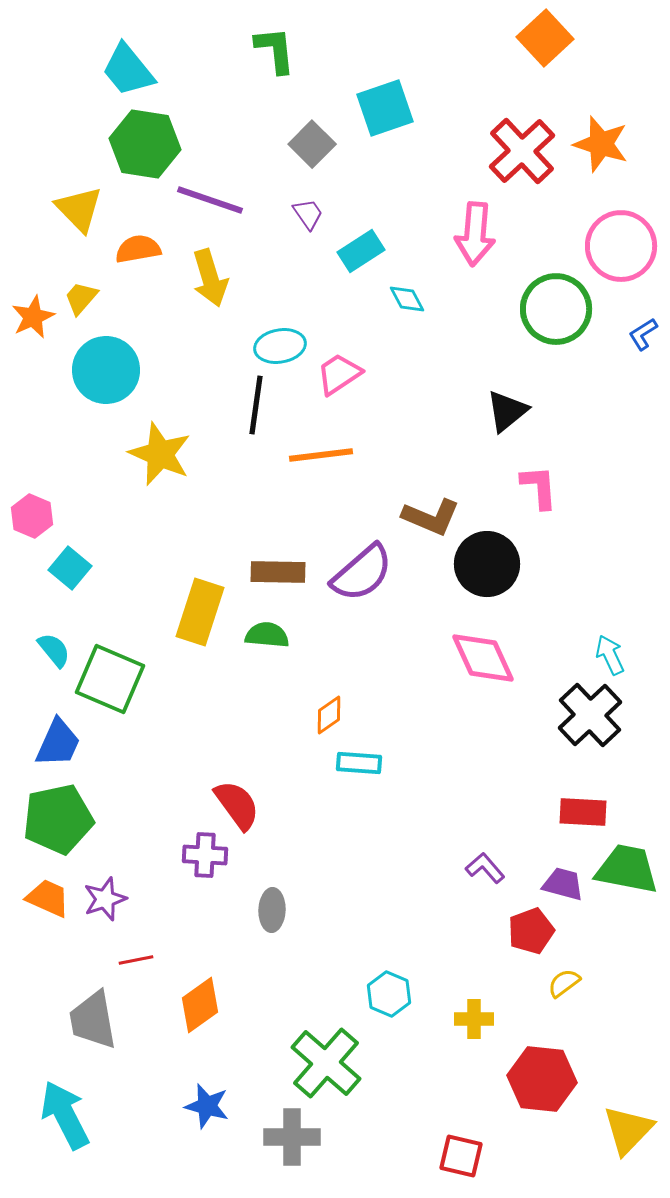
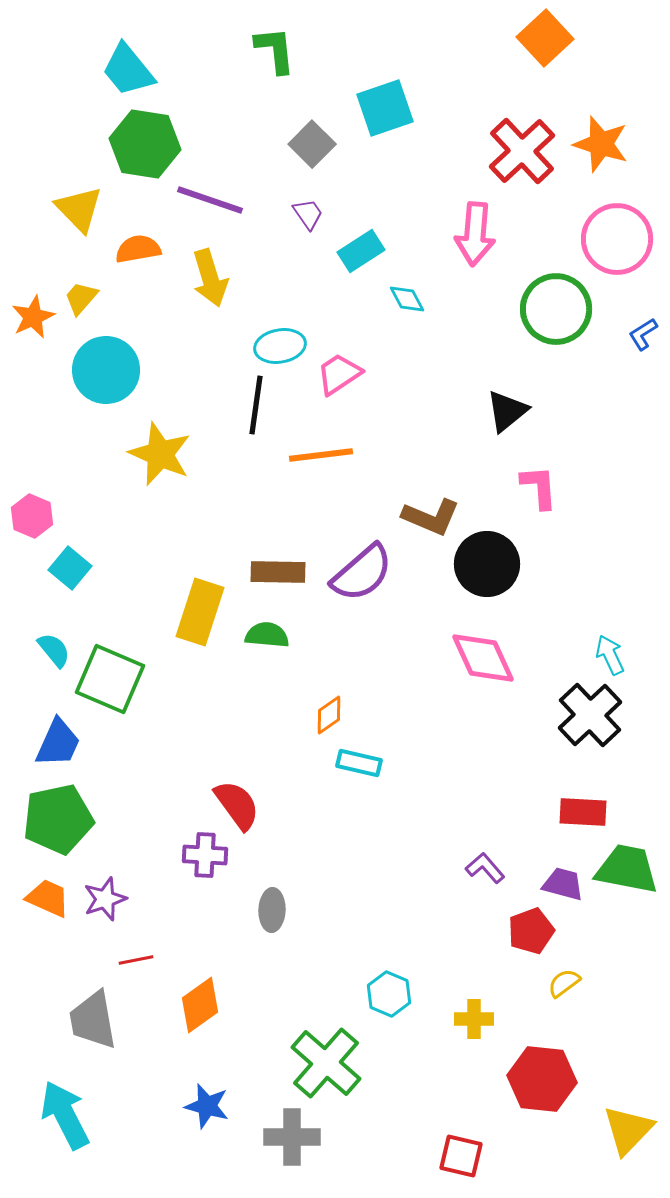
pink circle at (621, 246): moved 4 px left, 7 px up
cyan rectangle at (359, 763): rotated 9 degrees clockwise
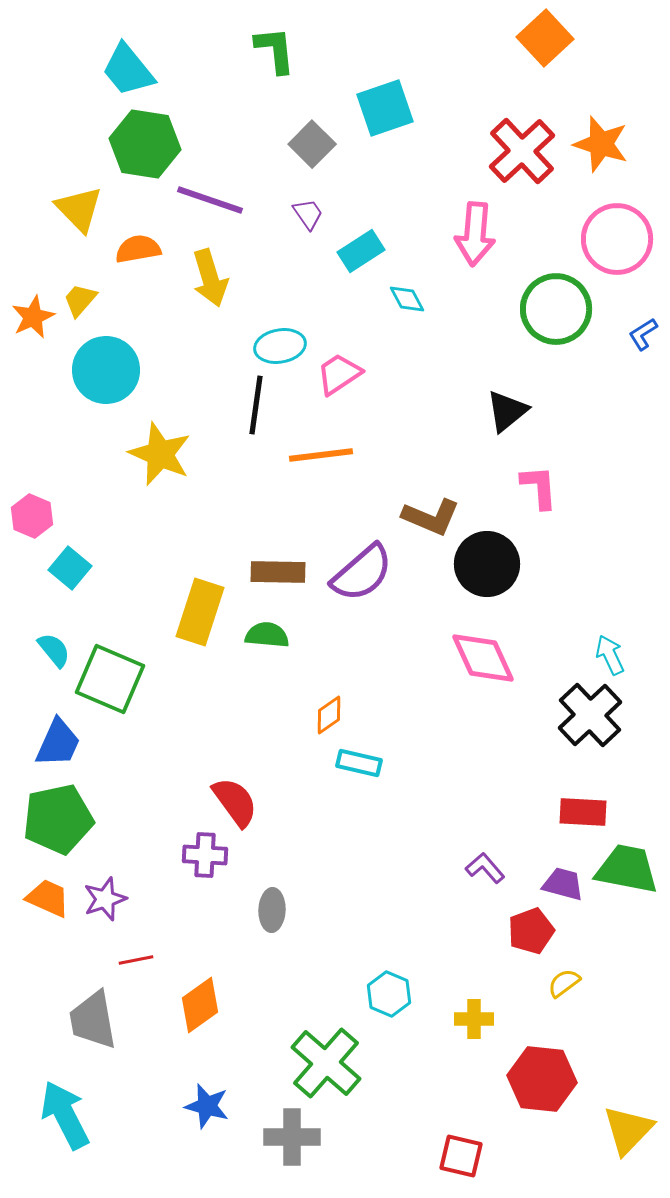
yellow trapezoid at (81, 298): moved 1 px left, 2 px down
red semicircle at (237, 805): moved 2 px left, 3 px up
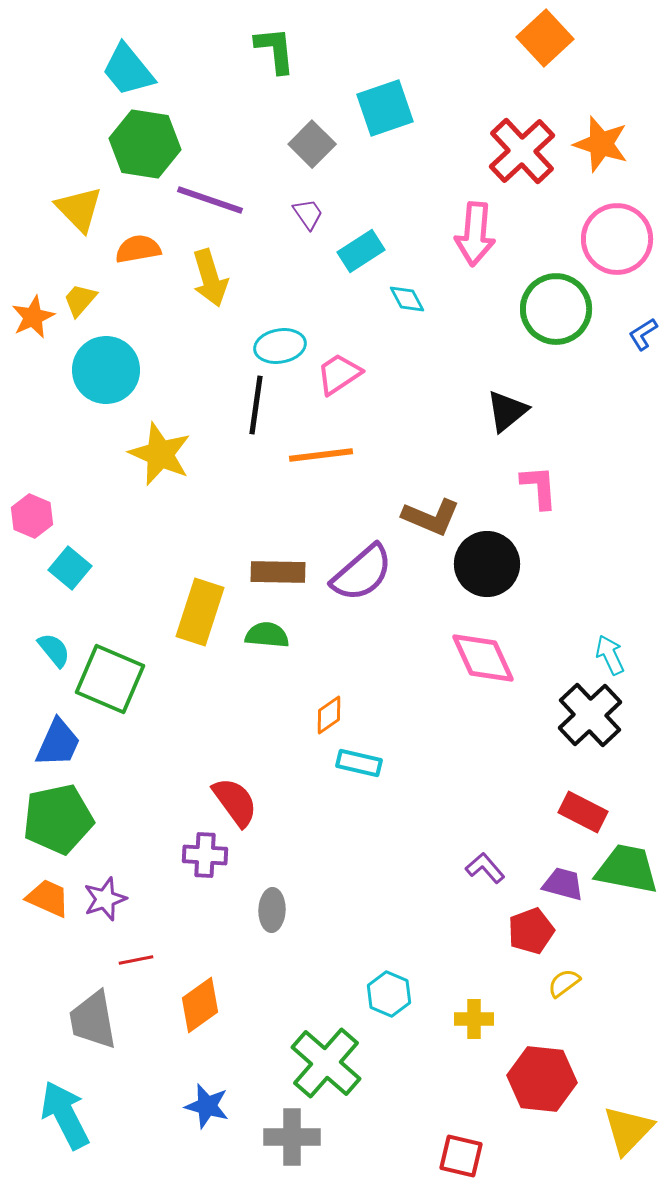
red rectangle at (583, 812): rotated 24 degrees clockwise
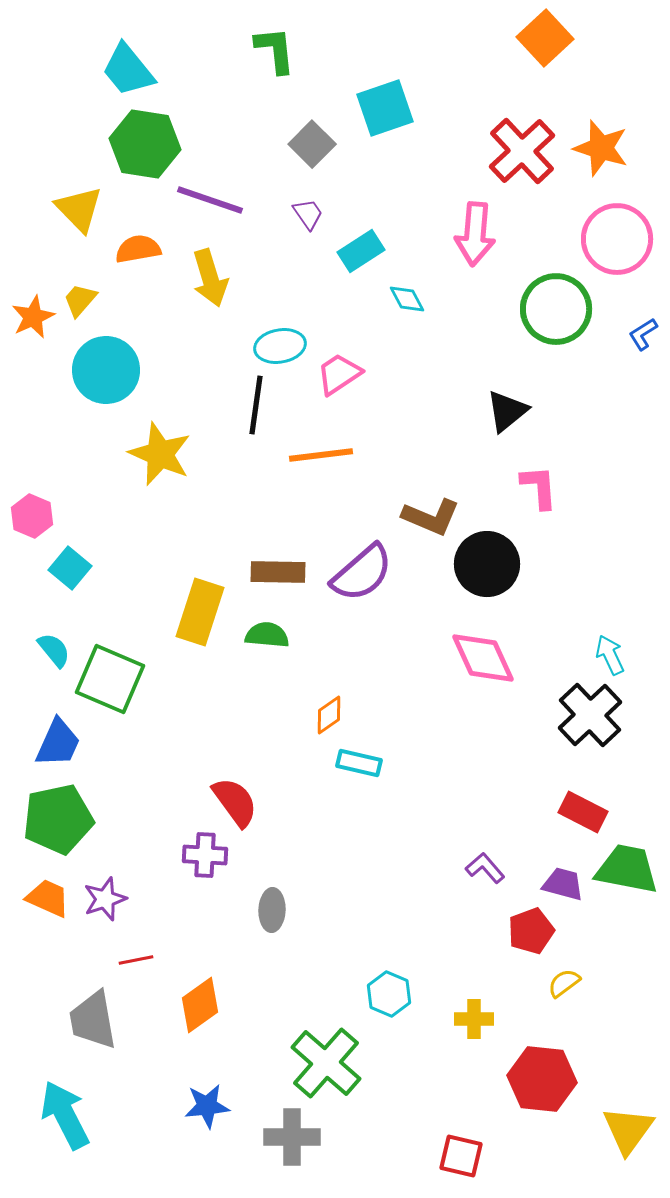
orange star at (601, 144): moved 4 px down
blue star at (207, 1106): rotated 21 degrees counterclockwise
yellow triangle at (628, 1130): rotated 8 degrees counterclockwise
